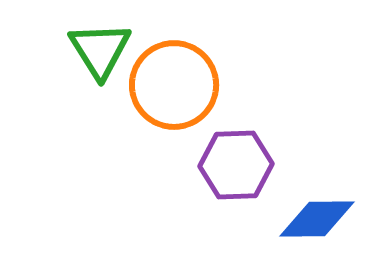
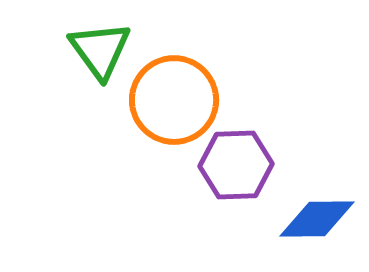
green triangle: rotated 4 degrees counterclockwise
orange circle: moved 15 px down
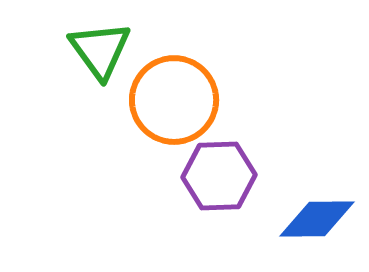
purple hexagon: moved 17 px left, 11 px down
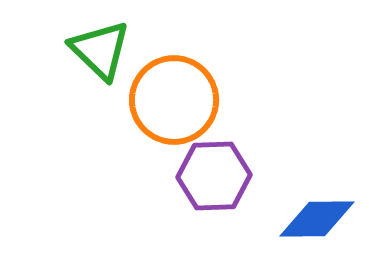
green triangle: rotated 10 degrees counterclockwise
purple hexagon: moved 5 px left
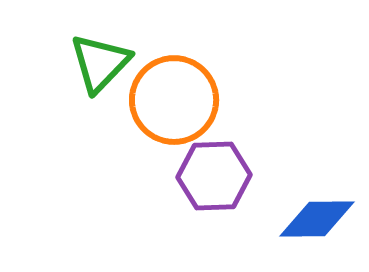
green triangle: moved 13 px down; rotated 30 degrees clockwise
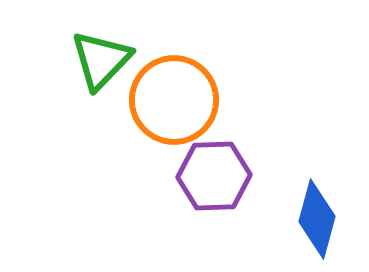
green triangle: moved 1 px right, 3 px up
blue diamond: rotated 74 degrees counterclockwise
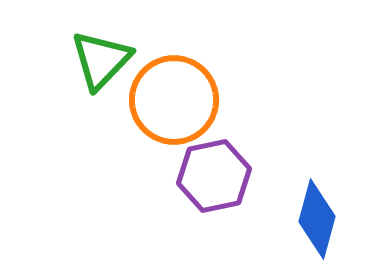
purple hexagon: rotated 10 degrees counterclockwise
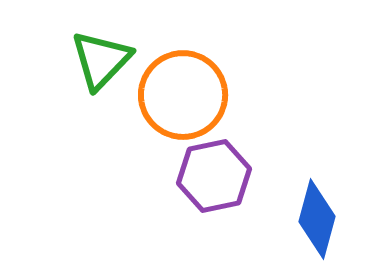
orange circle: moved 9 px right, 5 px up
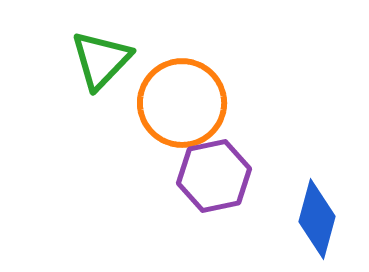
orange circle: moved 1 px left, 8 px down
